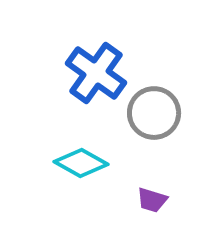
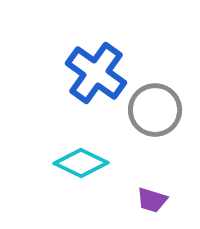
gray circle: moved 1 px right, 3 px up
cyan diamond: rotated 4 degrees counterclockwise
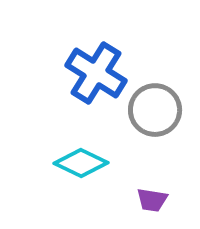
blue cross: rotated 4 degrees counterclockwise
purple trapezoid: rotated 8 degrees counterclockwise
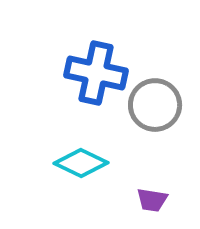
blue cross: rotated 20 degrees counterclockwise
gray circle: moved 5 px up
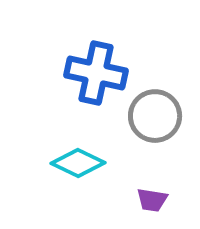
gray circle: moved 11 px down
cyan diamond: moved 3 px left
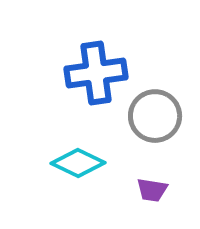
blue cross: rotated 20 degrees counterclockwise
purple trapezoid: moved 10 px up
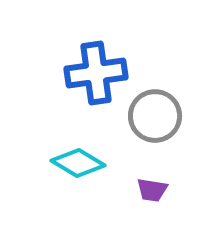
cyan diamond: rotated 6 degrees clockwise
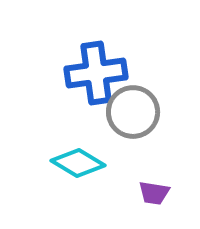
gray circle: moved 22 px left, 4 px up
purple trapezoid: moved 2 px right, 3 px down
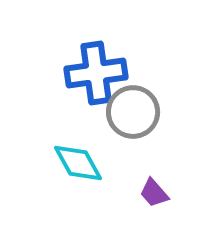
cyan diamond: rotated 30 degrees clockwise
purple trapezoid: rotated 40 degrees clockwise
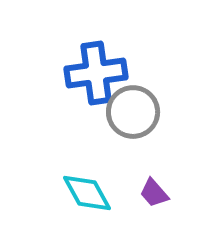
cyan diamond: moved 9 px right, 30 px down
